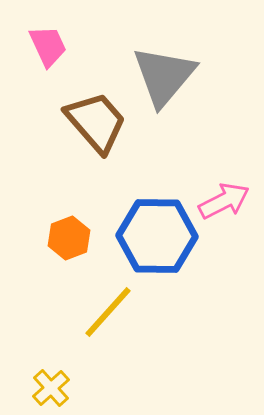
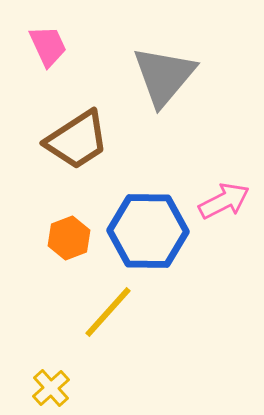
brown trapezoid: moved 19 px left, 18 px down; rotated 98 degrees clockwise
blue hexagon: moved 9 px left, 5 px up
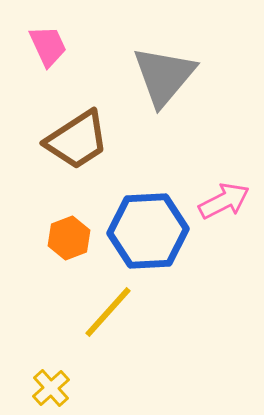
blue hexagon: rotated 4 degrees counterclockwise
